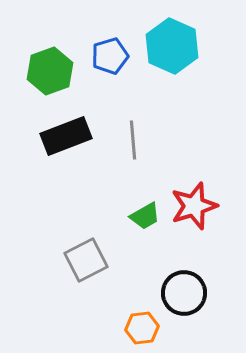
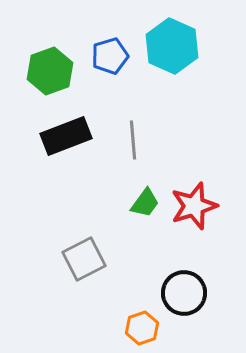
green trapezoid: moved 13 px up; rotated 24 degrees counterclockwise
gray square: moved 2 px left, 1 px up
orange hexagon: rotated 12 degrees counterclockwise
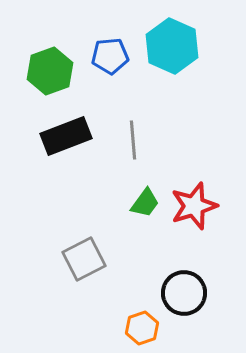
blue pentagon: rotated 12 degrees clockwise
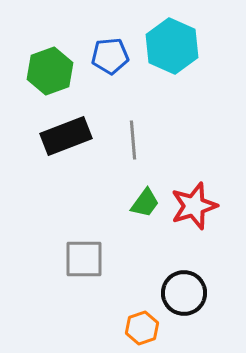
gray square: rotated 27 degrees clockwise
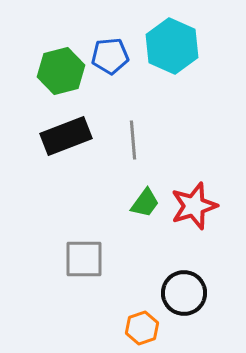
green hexagon: moved 11 px right; rotated 6 degrees clockwise
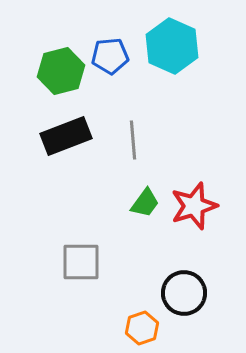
gray square: moved 3 px left, 3 px down
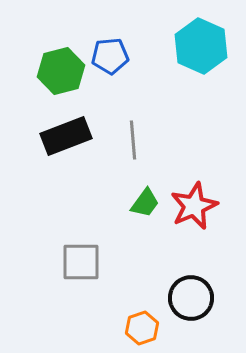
cyan hexagon: moved 29 px right
red star: rotated 6 degrees counterclockwise
black circle: moved 7 px right, 5 px down
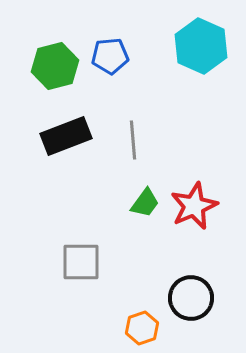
green hexagon: moved 6 px left, 5 px up
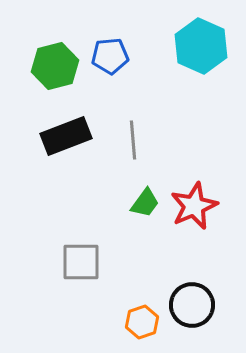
black circle: moved 1 px right, 7 px down
orange hexagon: moved 6 px up
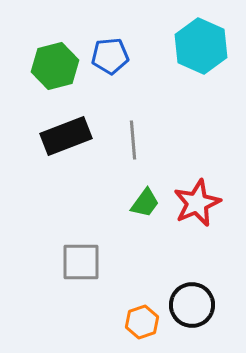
red star: moved 3 px right, 3 px up
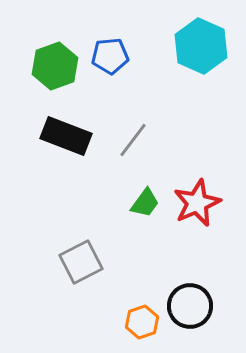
green hexagon: rotated 6 degrees counterclockwise
black rectangle: rotated 42 degrees clockwise
gray line: rotated 42 degrees clockwise
gray square: rotated 27 degrees counterclockwise
black circle: moved 2 px left, 1 px down
